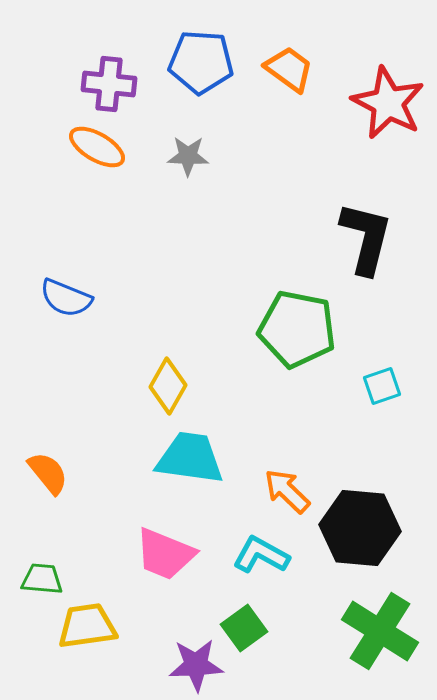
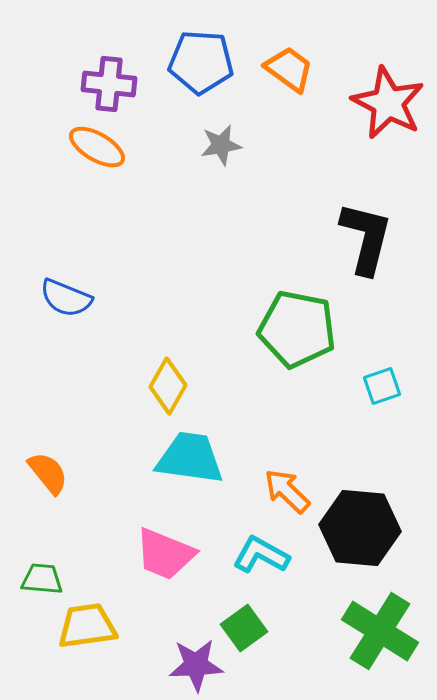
gray star: moved 33 px right, 11 px up; rotated 12 degrees counterclockwise
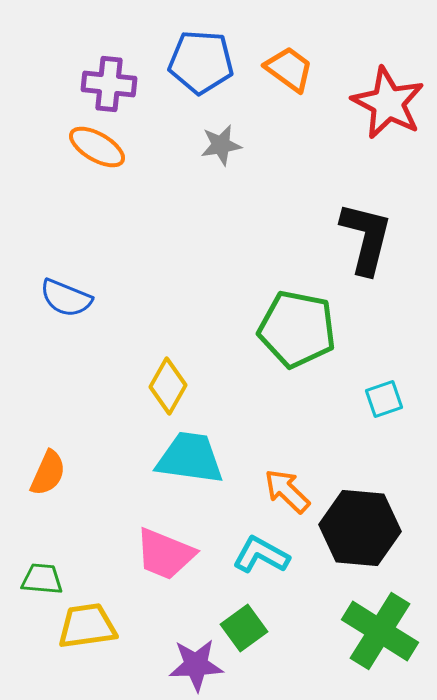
cyan square: moved 2 px right, 13 px down
orange semicircle: rotated 63 degrees clockwise
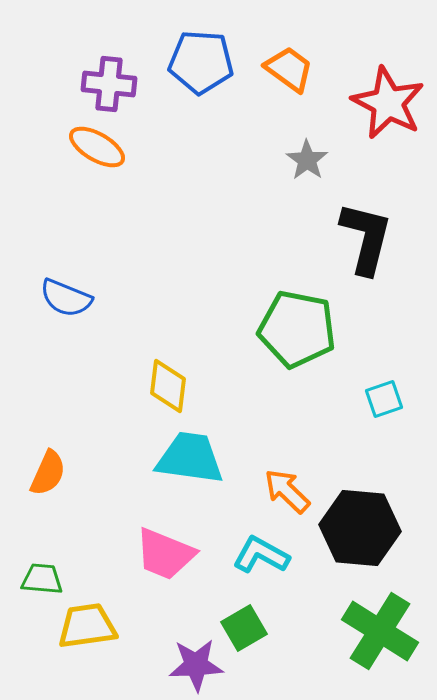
gray star: moved 86 px right, 15 px down; rotated 27 degrees counterclockwise
yellow diamond: rotated 22 degrees counterclockwise
green square: rotated 6 degrees clockwise
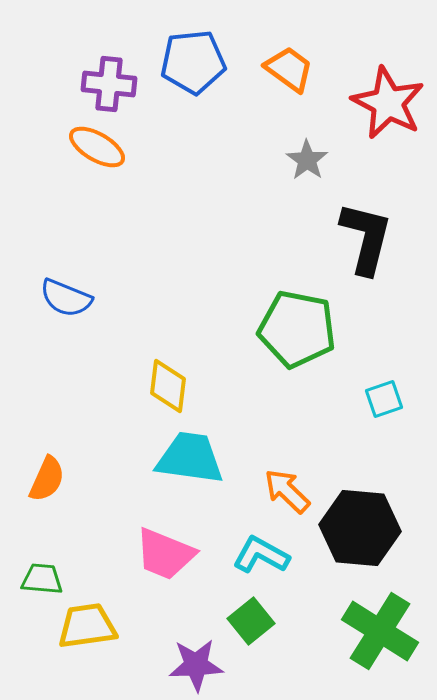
blue pentagon: moved 8 px left; rotated 10 degrees counterclockwise
orange semicircle: moved 1 px left, 6 px down
green square: moved 7 px right, 7 px up; rotated 9 degrees counterclockwise
